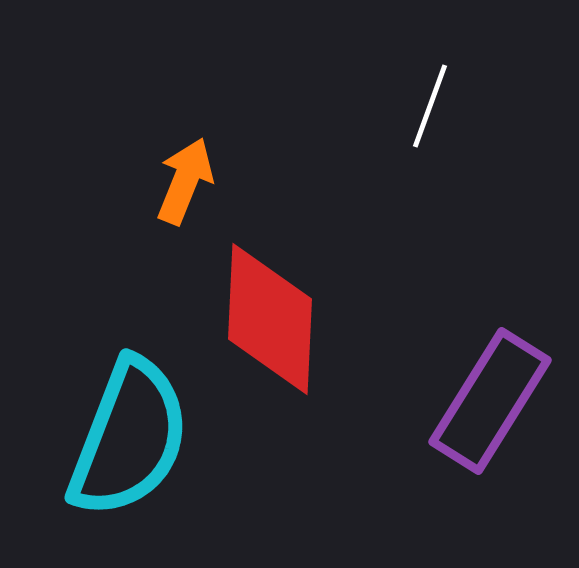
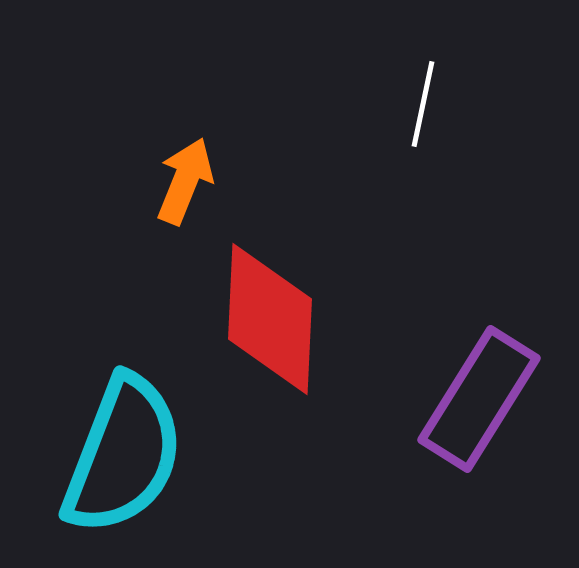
white line: moved 7 px left, 2 px up; rotated 8 degrees counterclockwise
purple rectangle: moved 11 px left, 2 px up
cyan semicircle: moved 6 px left, 17 px down
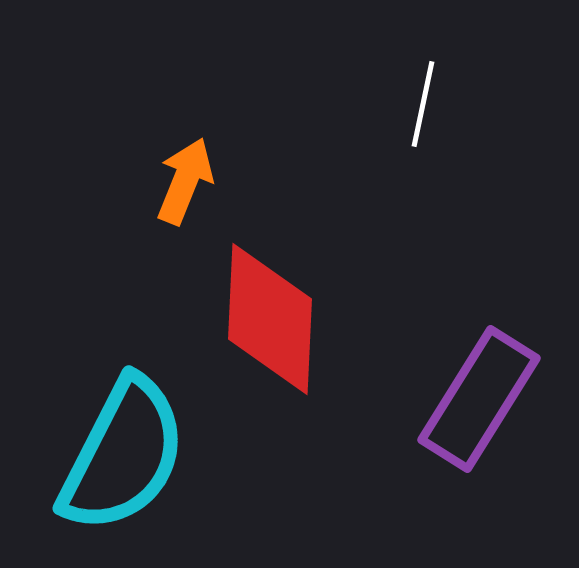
cyan semicircle: rotated 6 degrees clockwise
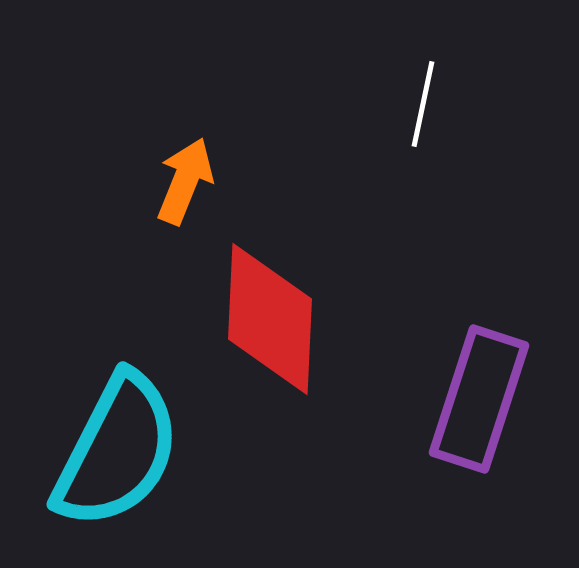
purple rectangle: rotated 14 degrees counterclockwise
cyan semicircle: moved 6 px left, 4 px up
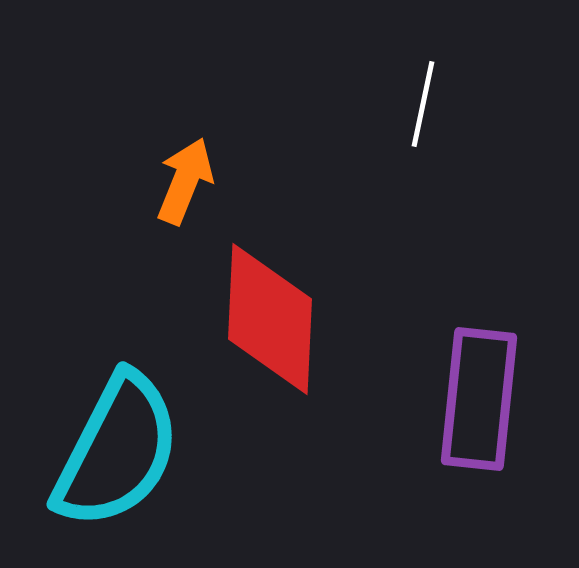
purple rectangle: rotated 12 degrees counterclockwise
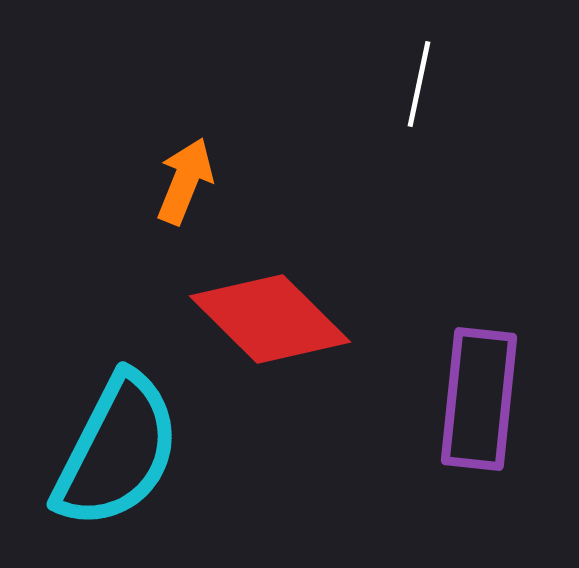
white line: moved 4 px left, 20 px up
red diamond: rotated 48 degrees counterclockwise
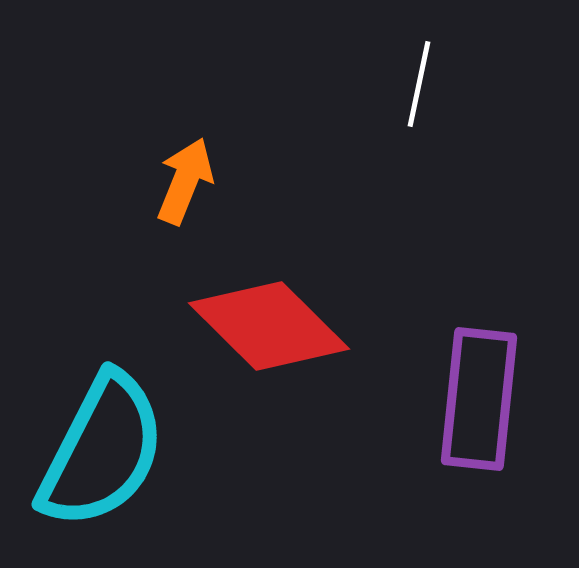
red diamond: moved 1 px left, 7 px down
cyan semicircle: moved 15 px left
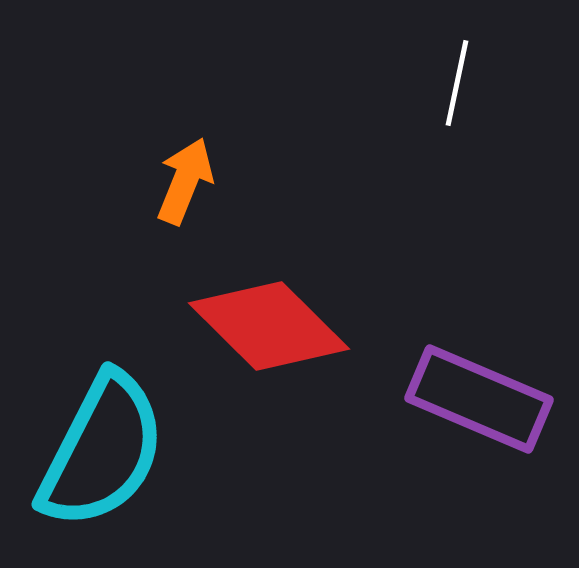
white line: moved 38 px right, 1 px up
purple rectangle: rotated 73 degrees counterclockwise
